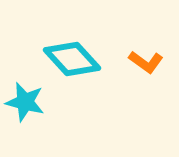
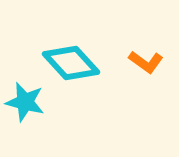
cyan diamond: moved 1 px left, 4 px down
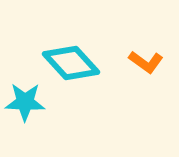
cyan star: rotated 12 degrees counterclockwise
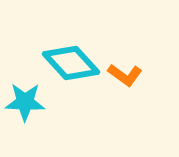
orange L-shape: moved 21 px left, 13 px down
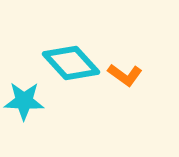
cyan star: moved 1 px left, 1 px up
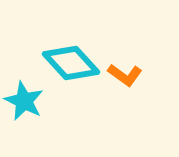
cyan star: rotated 24 degrees clockwise
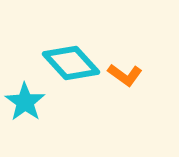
cyan star: moved 1 px right, 1 px down; rotated 9 degrees clockwise
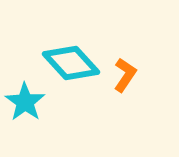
orange L-shape: rotated 92 degrees counterclockwise
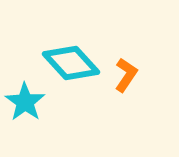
orange L-shape: moved 1 px right
